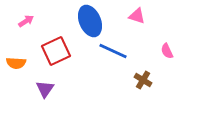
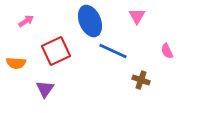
pink triangle: rotated 42 degrees clockwise
brown cross: moved 2 px left; rotated 12 degrees counterclockwise
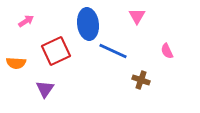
blue ellipse: moved 2 px left, 3 px down; rotated 16 degrees clockwise
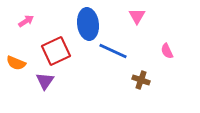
orange semicircle: rotated 18 degrees clockwise
purple triangle: moved 8 px up
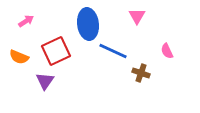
orange semicircle: moved 3 px right, 6 px up
brown cross: moved 7 px up
